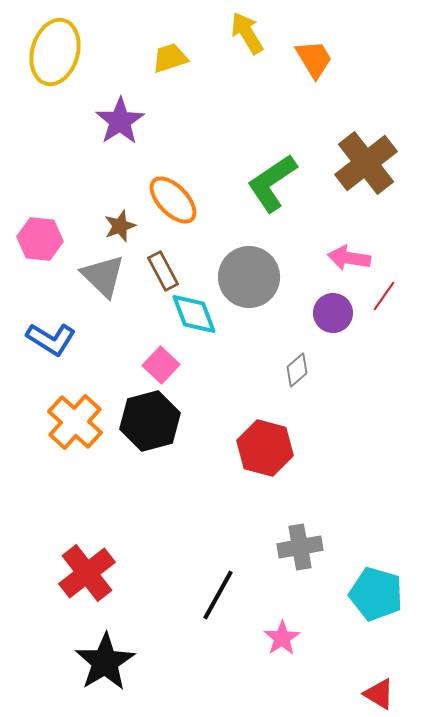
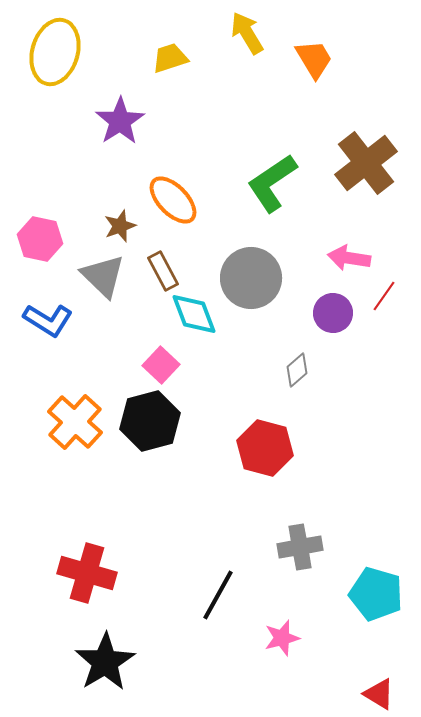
pink hexagon: rotated 6 degrees clockwise
gray circle: moved 2 px right, 1 px down
blue L-shape: moved 3 px left, 19 px up
red cross: rotated 36 degrees counterclockwise
pink star: rotated 18 degrees clockwise
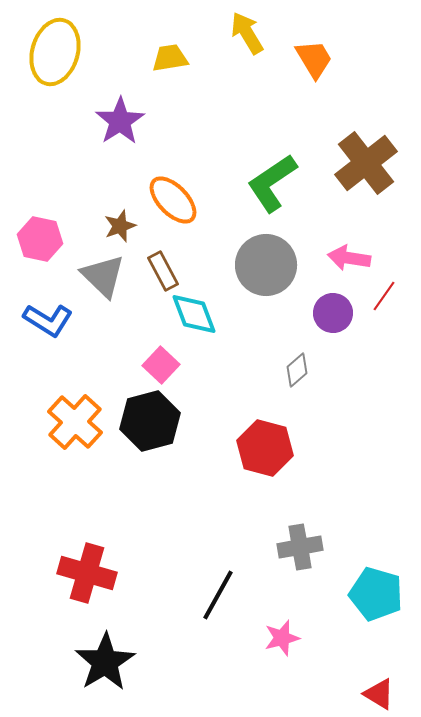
yellow trapezoid: rotated 9 degrees clockwise
gray circle: moved 15 px right, 13 px up
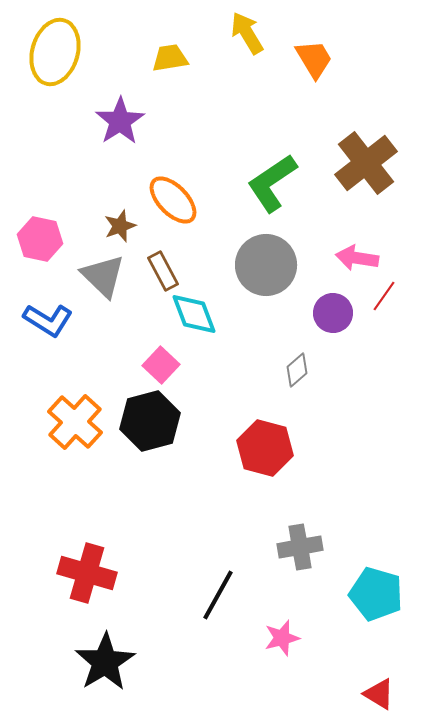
pink arrow: moved 8 px right
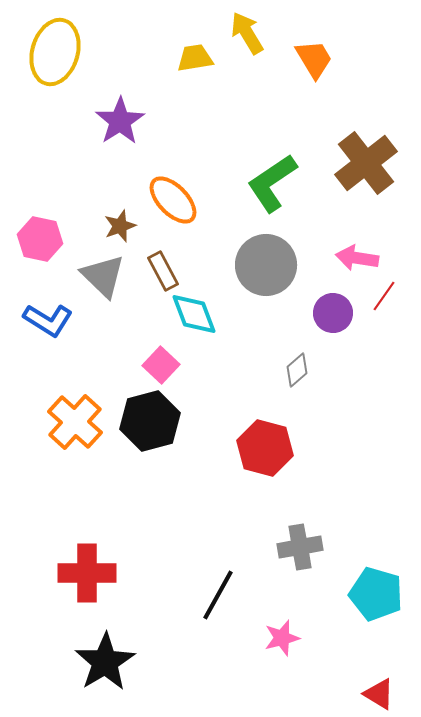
yellow trapezoid: moved 25 px right
red cross: rotated 16 degrees counterclockwise
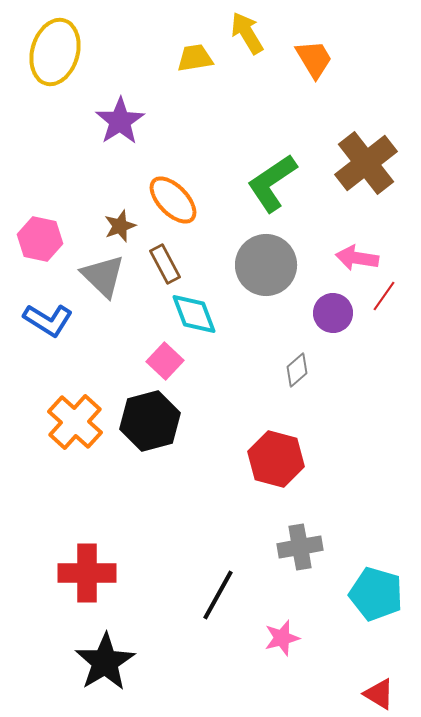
brown rectangle: moved 2 px right, 7 px up
pink square: moved 4 px right, 4 px up
red hexagon: moved 11 px right, 11 px down
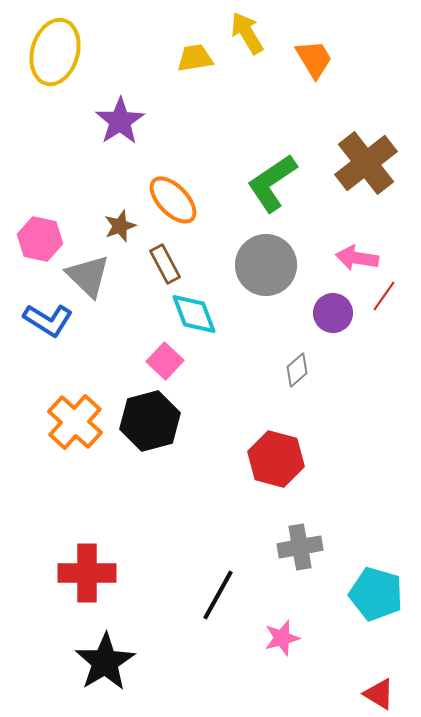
gray triangle: moved 15 px left
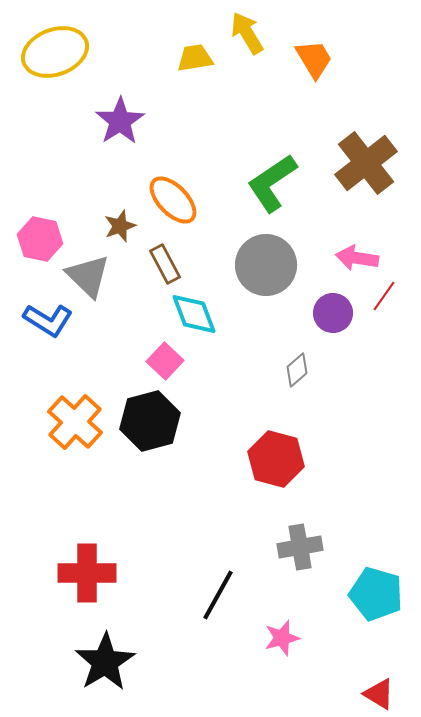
yellow ellipse: rotated 54 degrees clockwise
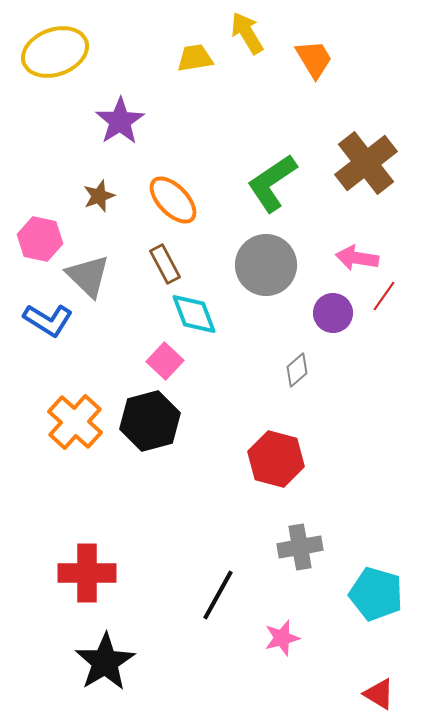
brown star: moved 21 px left, 30 px up
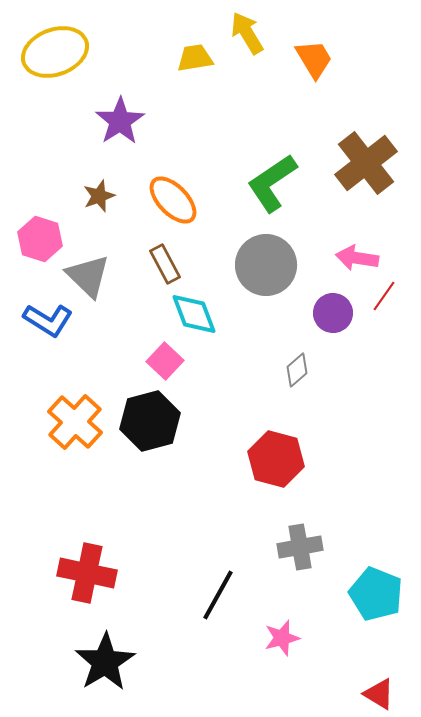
pink hexagon: rotated 6 degrees clockwise
red cross: rotated 12 degrees clockwise
cyan pentagon: rotated 6 degrees clockwise
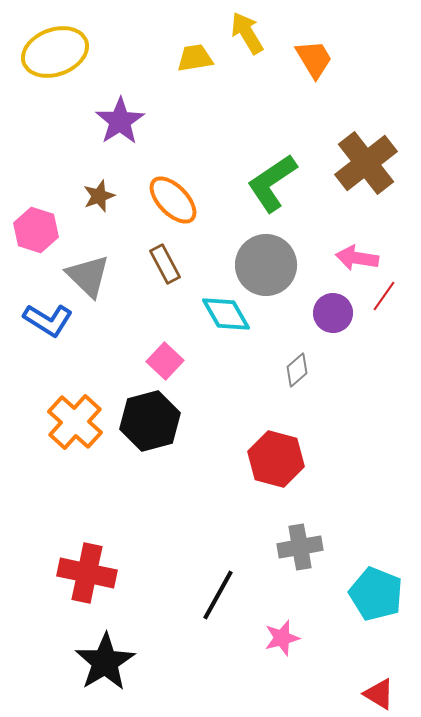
pink hexagon: moved 4 px left, 9 px up
cyan diamond: moved 32 px right; rotated 9 degrees counterclockwise
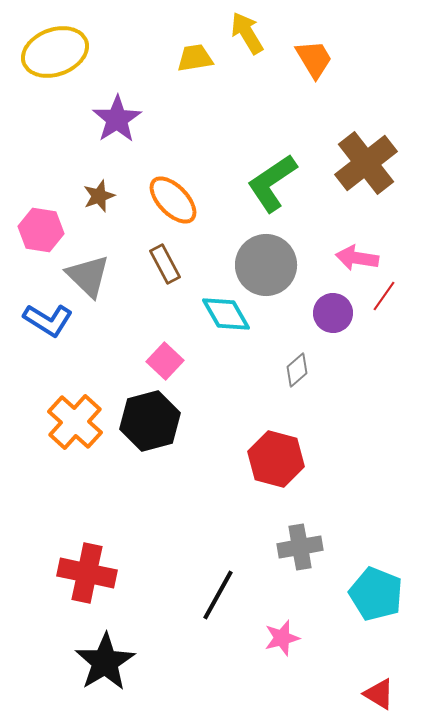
purple star: moved 3 px left, 2 px up
pink hexagon: moved 5 px right; rotated 9 degrees counterclockwise
